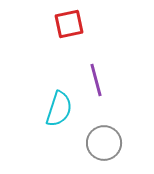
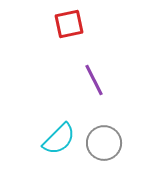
purple line: moved 2 px left; rotated 12 degrees counterclockwise
cyan semicircle: moved 30 px down; rotated 27 degrees clockwise
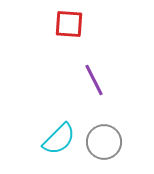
red square: rotated 16 degrees clockwise
gray circle: moved 1 px up
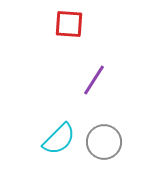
purple line: rotated 60 degrees clockwise
